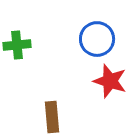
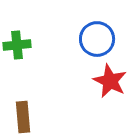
red star: rotated 8 degrees clockwise
brown rectangle: moved 29 px left
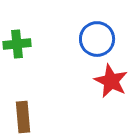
green cross: moved 1 px up
red star: moved 1 px right
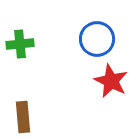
green cross: moved 3 px right
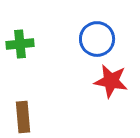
red star: rotated 16 degrees counterclockwise
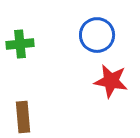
blue circle: moved 4 px up
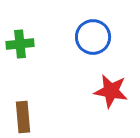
blue circle: moved 4 px left, 2 px down
red star: moved 10 px down
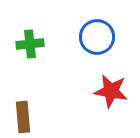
blue circle: moved 4 px right
green cross: moved 10 px right
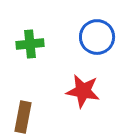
red star: moved 28 px left
brown rectangle: rotated 16 degrees clockwise
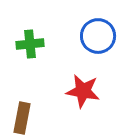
blue circle: moved 1 px right, 1 px up
brown rectangle: moved 1 px left, 1 px down
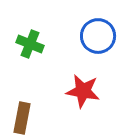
green cross: rotated 28 degrees clockwise
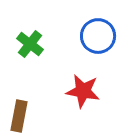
green cross: rotated 16 degrees clockwise
brown rectangle: moved 3 px left, 2 px up
